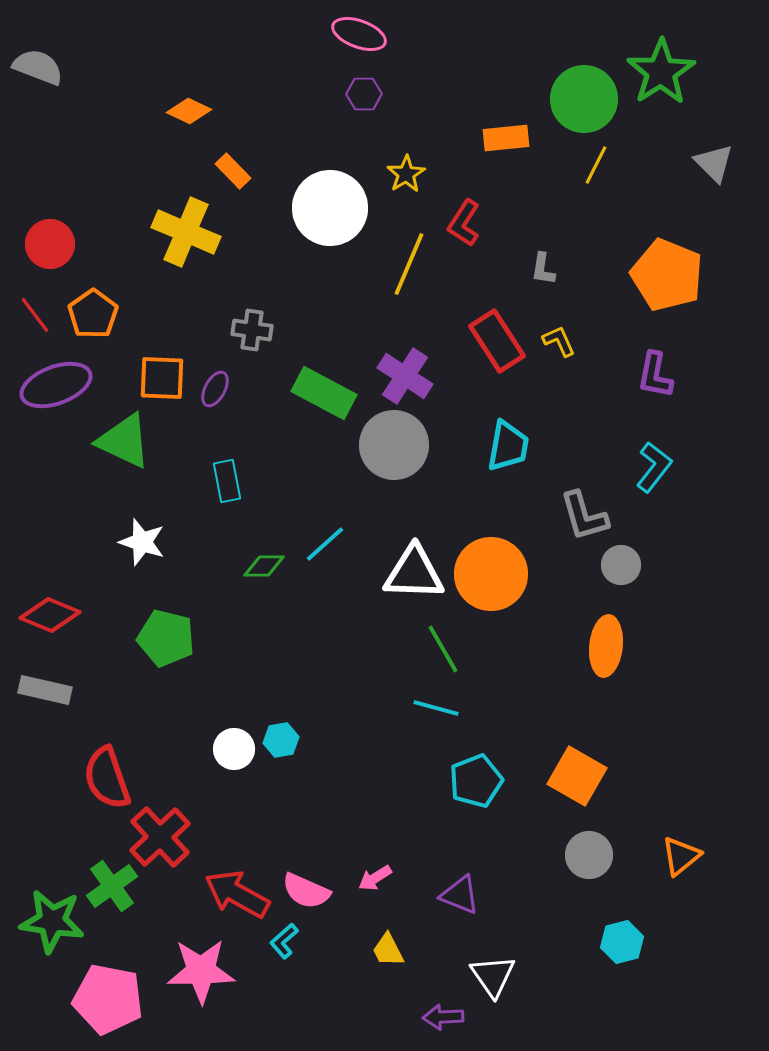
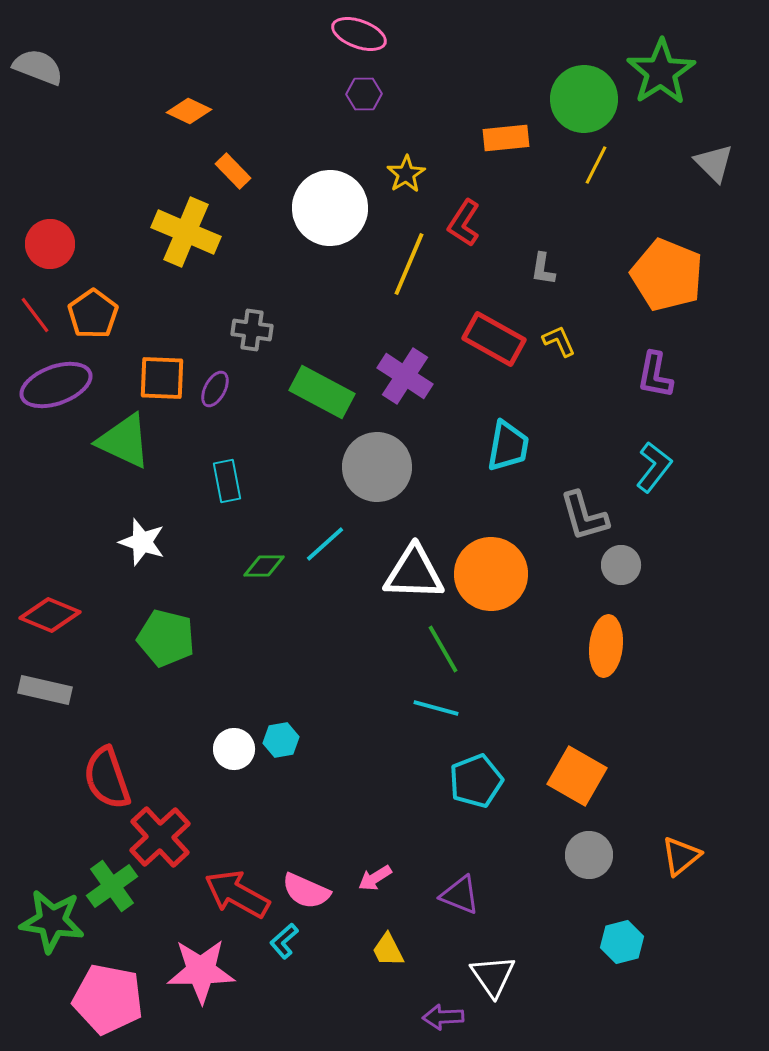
red rectangle at (497, 341): moved 3 px left, 2 px up; rotated 28 degrees counterclockwise
green rectangle at (324, 393): moved 2 px left, 1 px up
gray circle at (394, 445): moved 17 px left, 22 px down
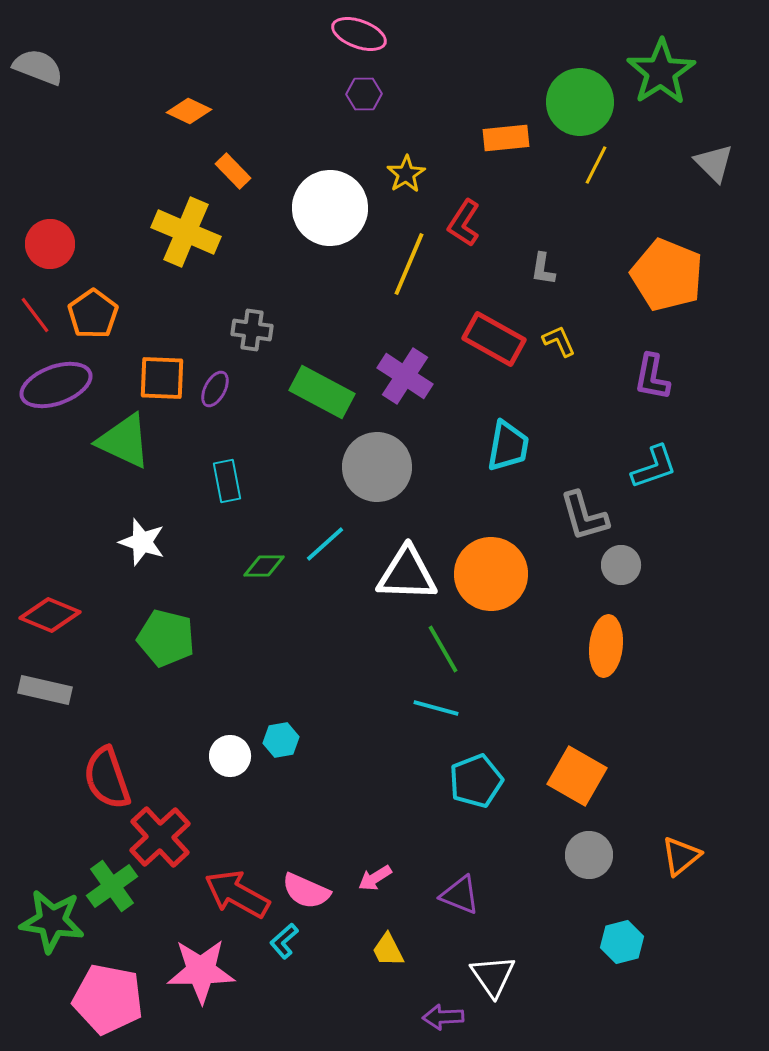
green circle at (584, 99): moved 4 px left, 3 px down
purple L-shape at (655, 375): moved 3 px left, 2 px down
cyan L-shape at (654, 467): rotated 33 degrees clockwise
white triangle at (414, 573): moved 7 px left, 1 px down
white circle at (234, 749): moved 4 px left, 7 px down
